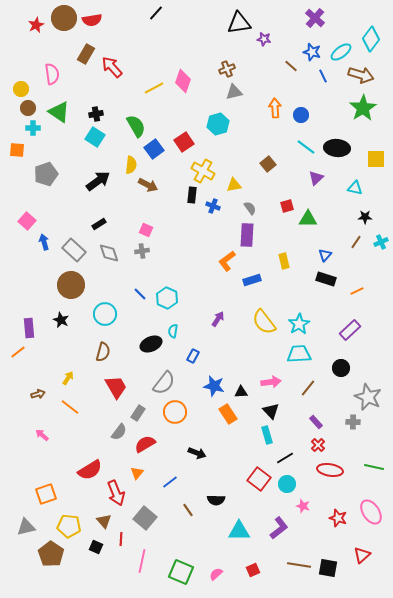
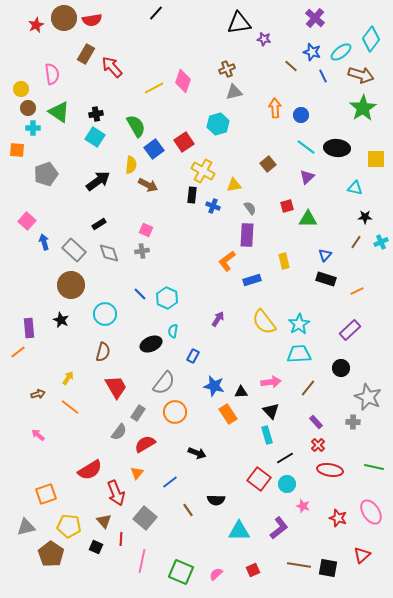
purple triangle at (316, 178): moved 9 px left, 1 px up
pink arrow at (42, 435): moved 4 px left
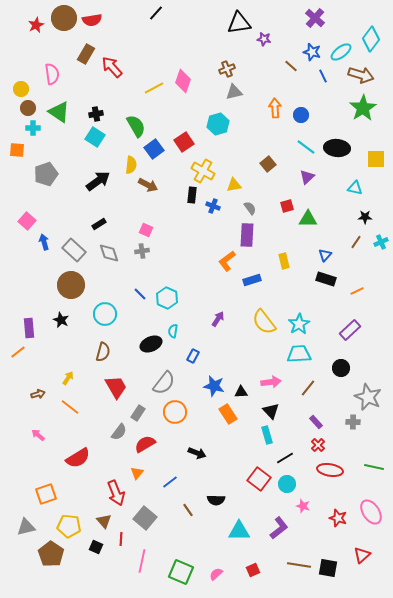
red semicircle at (90, 470): moved 12 px left, 12 px up
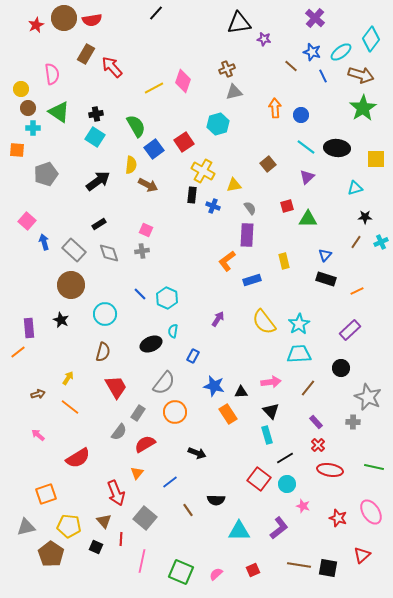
cyan triangle at (355, 188): rotated 28 degrees counterclockwise
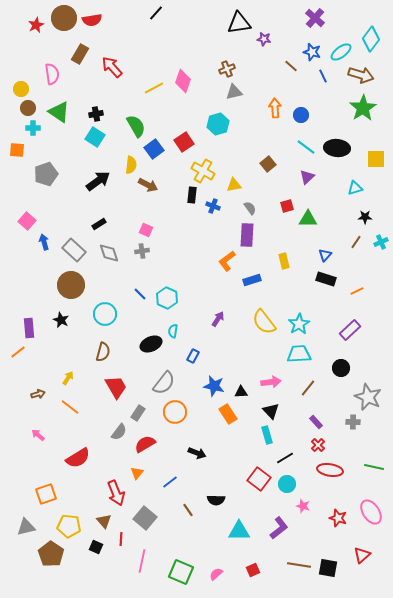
brown rectangle at (86, 54): moved 6 px left
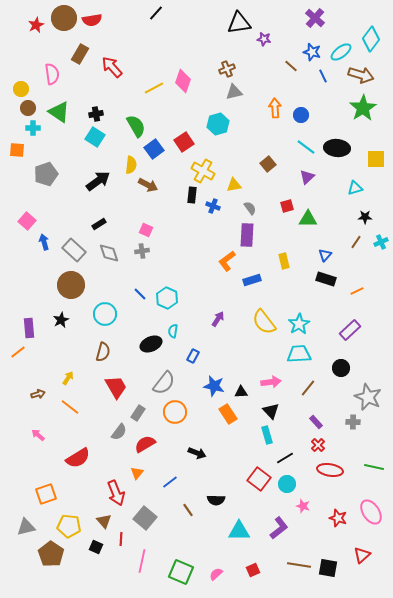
black star at (61, 320): rotated 21 degrees clockwise
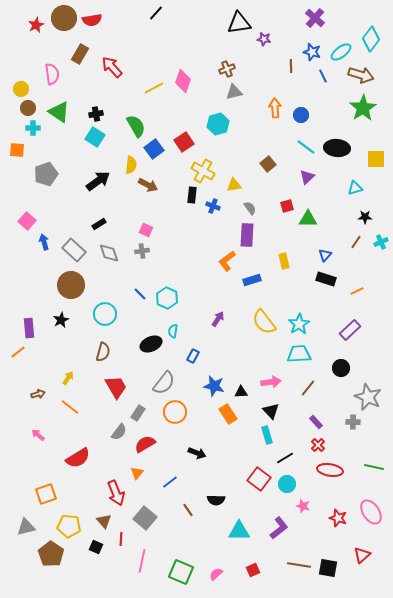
brown line at (291, 66): rotated 48 degrees clockwise
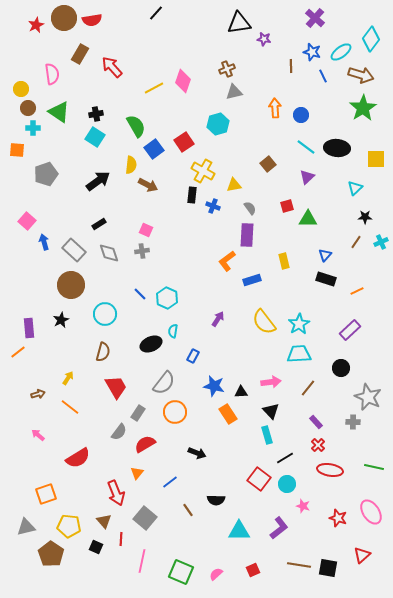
cyan triangle at (355, 188): rotated 28 degrees counterclockwise
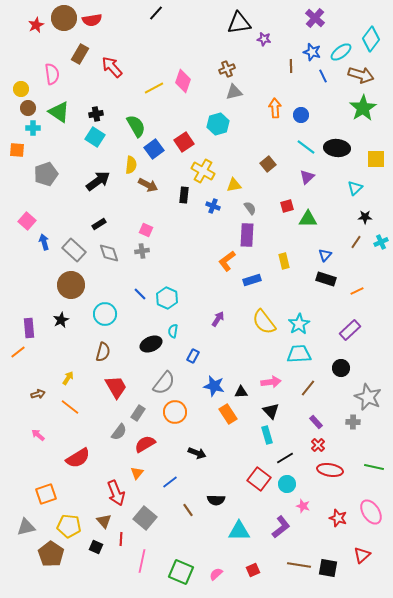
black rectangle at (192, 195): moved 8 px left
purple L-shape at (279, 528): moved 2 px right, 1 px up
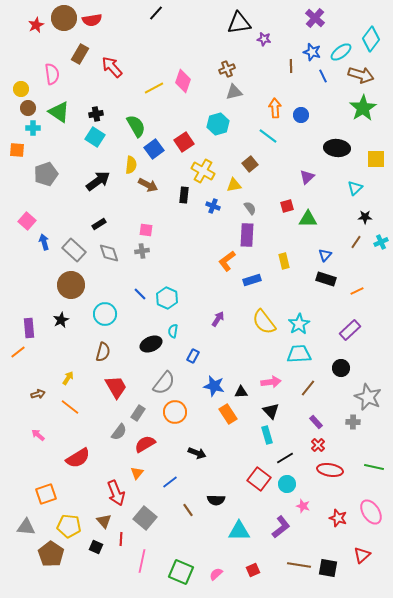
cyan line at (306, 147): moved 38 px left, 11 px up
brown square at (268, 164): moved 18 px left
pink square at (146, 230): rotated 16 degrees counterclockwise
gray triangle at (26, 527): rotated 18 degrees clockwise
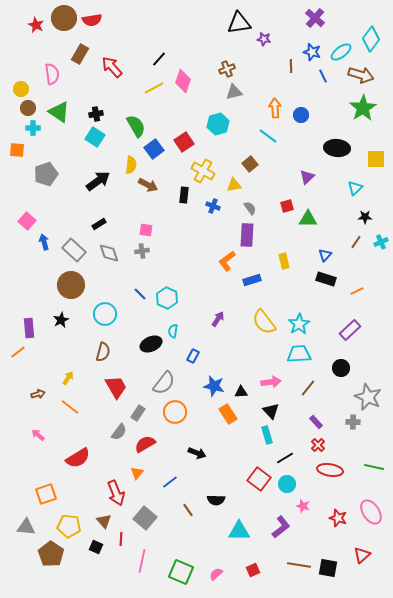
black line at (156, 13): moved 3 px right, 46 px down
red star at (36, 25): rotated 21 degrees counterclockwise
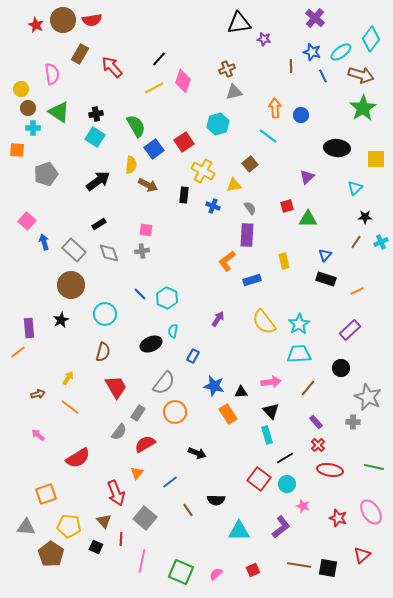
brown circle at (64, 18): moved 1 px left, 2 px down
